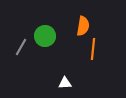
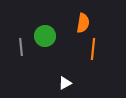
orange semicircle: moved 3 px up
gray line: rotated 36 degrees counterclockwise
white triangle: rotated 24 degrees counterclockwise
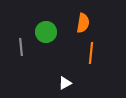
green circle: moved 1 px right, 4 px up
orange line: moved 2 px left, 4 px down
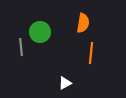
green circle: moved 6 px left
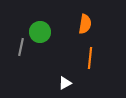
orange semicircle: moved 2 px right, 1 px down
gray line: rotated 18 degrees clockwise
orange line: moved 1 px left, 5 px down
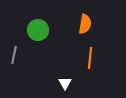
green circle: moved 2 px left, 2 px up
gray line: moved 7 px left, 8 px down
white triangle: rotated 32 degrees counterclockwise
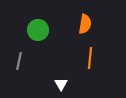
gray line: moved 5 px right, 6 px down
white triangle: moved 4 px left, 1 px down
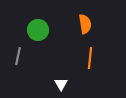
orange semicircle: rotated 18 degrees counterclockwise
gray line: moved 1 px left, 5 px up
